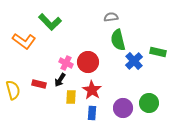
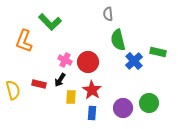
gray semicircle: moved 3 px left, 3 px up; rotated 88 degrees counterclockwise
orange L-shape: rotated 75 degrees clockwise
pink cross: moved 1 px left, 3 px up
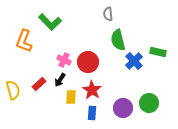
pink cross: moved 1 px left
red rectangle: rotated 56 degrees counterclockwise
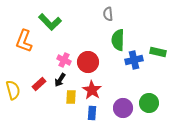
green semicircle: rotated 15 degrees clockwise
blue cross: moved 1 px up; rotated 30 degrees clockwise
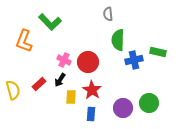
blue rectangle: moved 1 px left, 1 px down
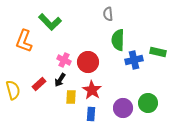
green circle: moved 1 px left
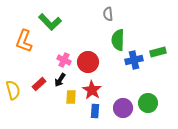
green rectangle: rotated 28 degrees counterclockwise
blue rectangle: moved 4 px right, 3 px up
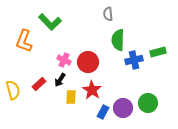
blue rectangle: moved 8 px right, 1 px down; rotated 24 degrees clockwise
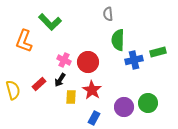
purple circle: moved 1 px right, 1 px up
blue rectangle: moved 9 px left, 6 px down
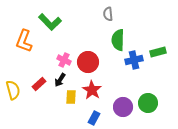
purple circle: moved 1 px left
